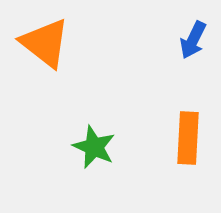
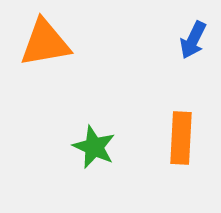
orange triangle: rotated 48 degrees counterclockwise
orange rectangle: moved 7 px left
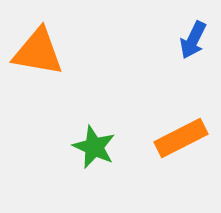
orange triangle: moved 7 px left, 9 px down; rotated 20 degrees clockwise
orange rectangle: rotated 60 degrees clockwise
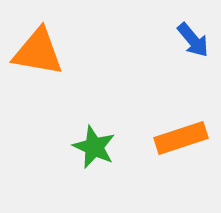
blue arrow: rotated 66 degrees counterclockwise
orange rectangle: rotated 9 degrees clockwise
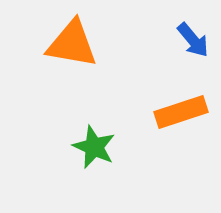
orange triangle: moved 34 px right, 8 px up
orange rectangle: moved 26 px up
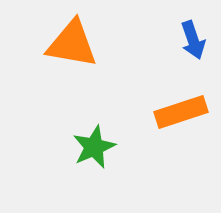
blue arrow: rotated 21 degrees clockwise
green star: rotated 24 degrees clockwise
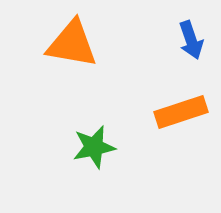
blue arrow: moved 2 px left
green star: rotated 12 degrees clockwise
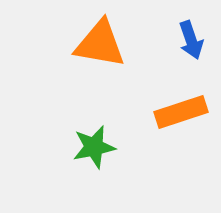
orange triangle: moved 28 px right
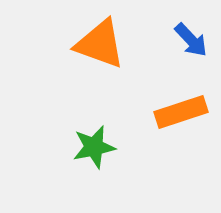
blue arrow: rotated 24 degrees counterclockwise
orange triangle: rotated 10 degrees clockwise
